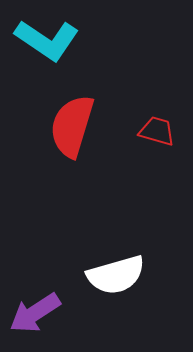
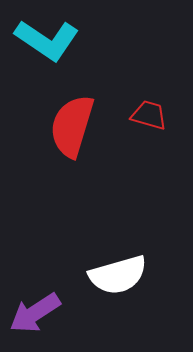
red trapezoid: moved 8 px left, 16 px up
white semicircle: moved 2 px right
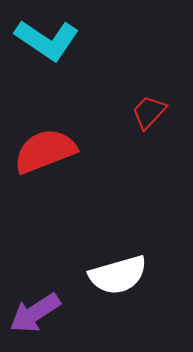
red trapezoid: moved 3 px up; rotated 63 degrees counterclockwise
red semicircle: moved 27 px left, 25 px down; rotated 52 degrees clockwise
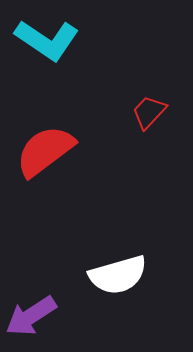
red semicircle: rotated 16 degrees counterclockwise
purple arrow: moved 4 px left, 3 px down
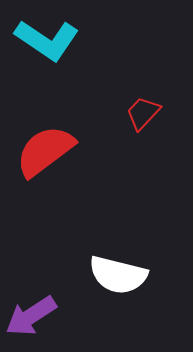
red trapezoid: moved 6 px left, 1 px down
white semicircle: rotated 30 degrees clockwise
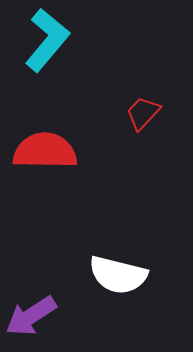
cyan L-shape: rotated 84 degrees counterclockwise
red semicircle: rotated 38 degrees clockwise
